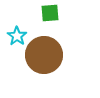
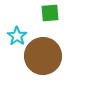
brown circle: moved 1 px left, 1 px down
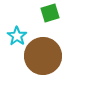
green square: rotated 12 degrees counterclockwise
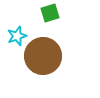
cyan star: rotated 18 degrees clockwise
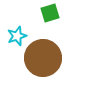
brown circle: moved 2 px down
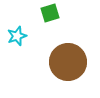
brown circle: moved 25 px right, 4 px down
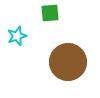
green square: rotated 12 degrees clockwise
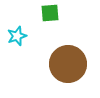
brown circle: moved 2 px down
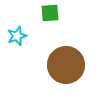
brown circle: moved 2 px left, 1 px down
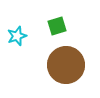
green square: moved 7 px right, 13 px down; rotated 12 degrees counterclockwise
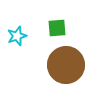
green square: moved 2 px down; rotated 12 degrees clockwise
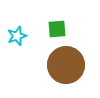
green square: moved 1 px down
